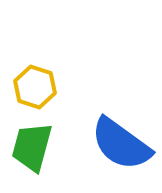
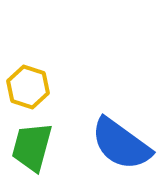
yellow hexagon: moved 7 px left
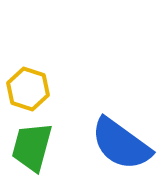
yellow hexagon: moved 2 px down
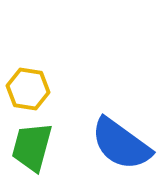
yellow hexagon: rotated 9 degrees counterclockwise
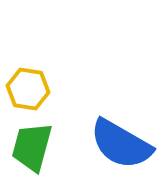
blue semicircle: rotated 6 degrees counterclockwise
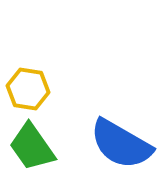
green trapezoid: rotated 50 degrees counterclockwise
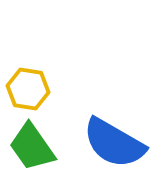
blue semicircle: moved 7 px left, 1 px up
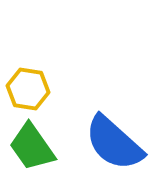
blue semicircle: rotated 12 degrees clockwise
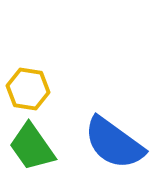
blue semicircle: rotated 6 degrees counterclockwise
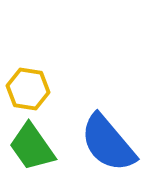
blue semicircle: moved 6 px left; rotated 14 degrees clockwise
